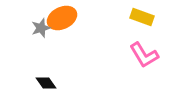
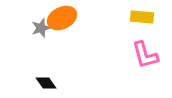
yellow rectangle: rotated 15 degrees counterclockwise
pink L-shape: moved 1 px right; rotated 16 degrees clockwise
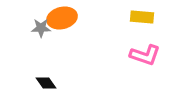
orange ellipse: rotated 12 degrees clockwise
gray star: rotated 18 degrees clockwise
pink L-shape: rotated 56 degrees counterclockwise
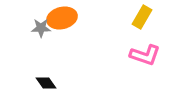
yellow rectangle: rotated 65 degrees counterclockwise
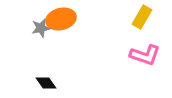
orange ellipse: moved 1 px left, 1 px down
gray star: rotated 12 degrees counterclockwise
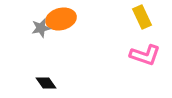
yellow rectangle: rotated 55 degrees counterclockwise
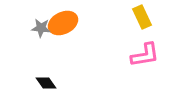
orange ellipse: moved 2 px right, 4 px down; rotated 12 degrees counterclockwise
gray star: rotated 18 degrees clockwise
pink L-shape: rotated 28 degrees counterclockwise
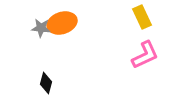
orange ellipse: moved 1 px left; rotated 8 degrees clockwise
pink L-shape: rotated 16 degrees counterclockwise
black diamond: rotated 50 degrees clockwise
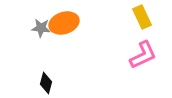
orange ellipse: moved 2 px right
pink L-shape: moved 2 px left
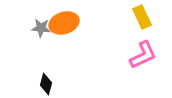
black diamond: moved 1 px down
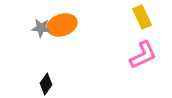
orange ellipse: moved 2 px left, 2 px down
black diamond: rotated 20 degrees clockwise
